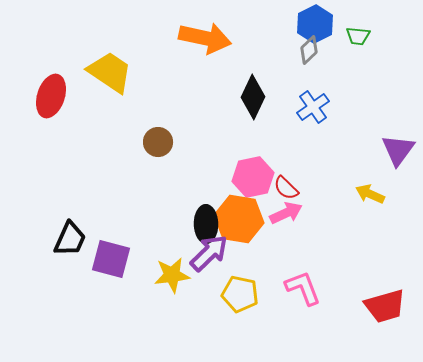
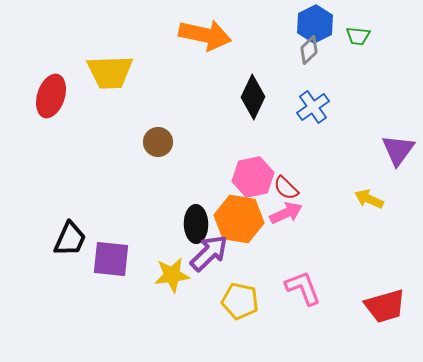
orange arrow: moved 3 px up
yellow trapezoid: rotated 144 degrees clockwise
yellow arrow: moved 1 px left, 5 px down
black ellipse: moved 10 px left
purple square: rotated 9 degrees counterclockwise
yellow pentagon: moved 7 px down
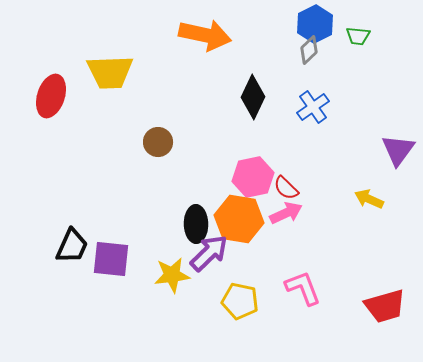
black trapezoid: moved 2 px right, 7 px down
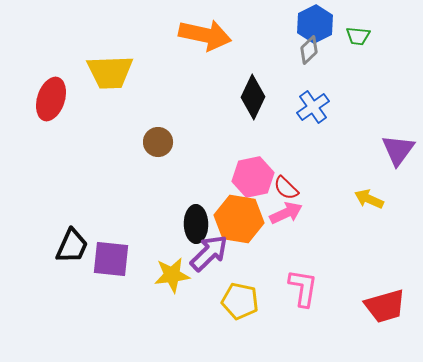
red ellipse: moved 3 px down
pink L-shape: rotated 30 degrees clockwise
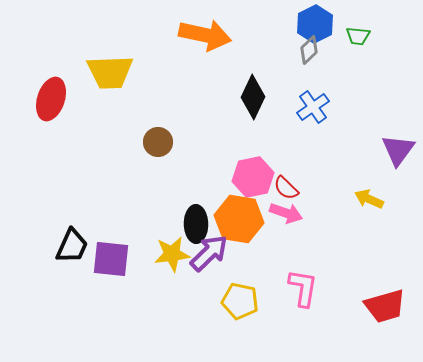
pink arrow: rotated 44 degrees clockwise
yellow star: moved 21 px up
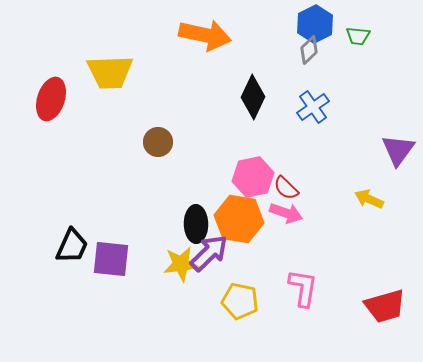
yellow star: moved 9 px right, 10 px down
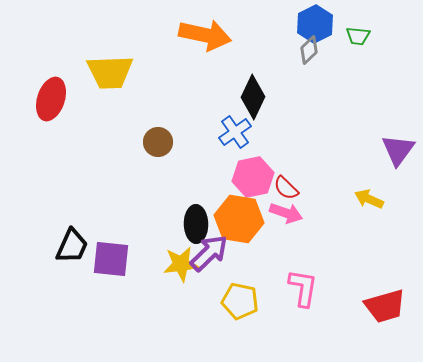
blue cross: moved 78 px left, 25 px down
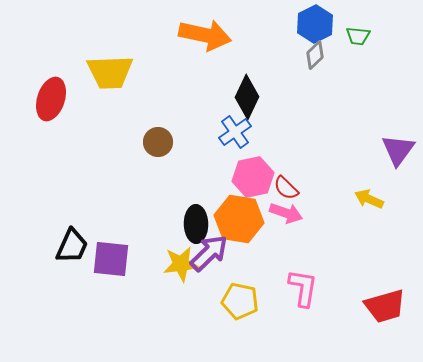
gray diamond: moved 6 px right, 5 px down
black diamond: moved 6 px left
